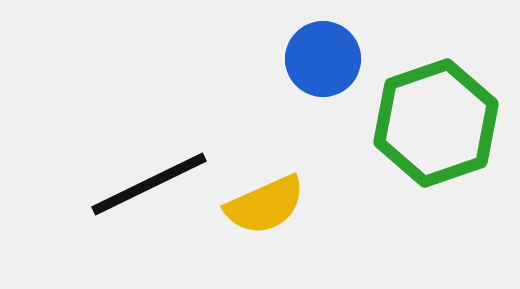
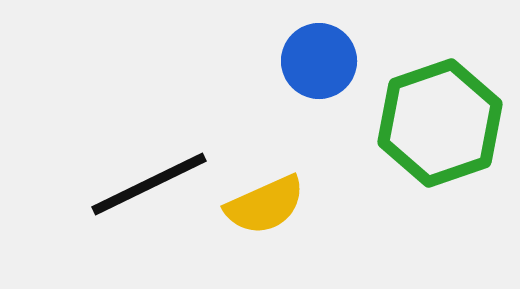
blue circle: moved 4 px left, 2 px down
green hexagon: moved 4 px right
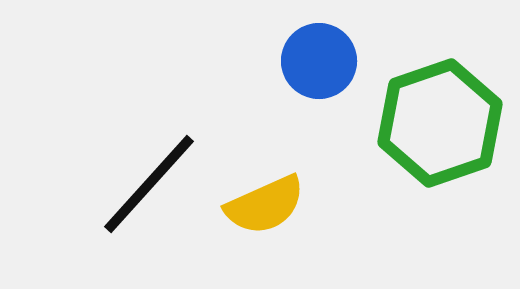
black line: rotated 22 degrees counterclockwise
